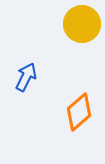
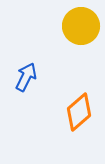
yellow circle: moved 1 px left, 2 px down
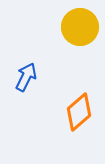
yellow circle: moved 1 px left, 1 px down
